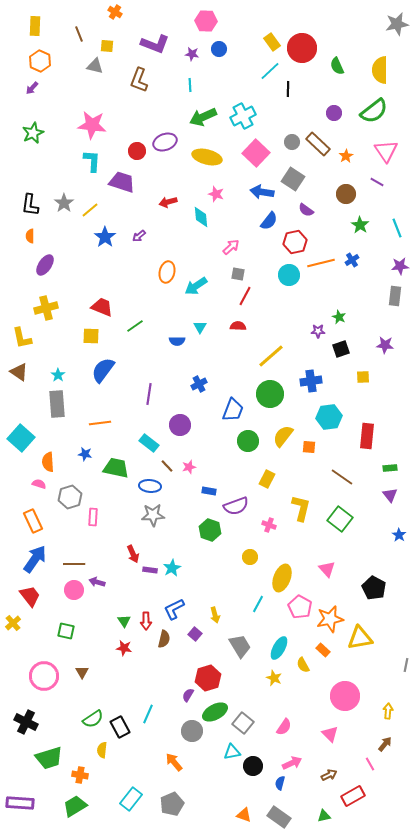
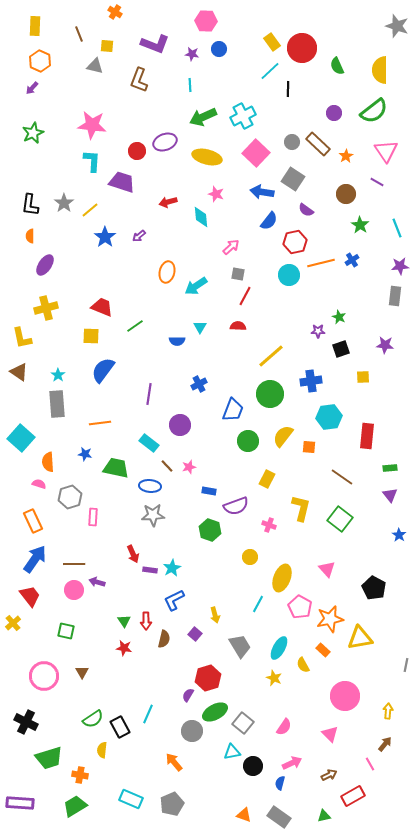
gray star at (397, 24): moved 2 px down; rotated 30 degrees clockwise
blue L-shape at (174, 609): moved 9 px up
cyan rectangle at (131, 799): rotated 75 degrees clockwise
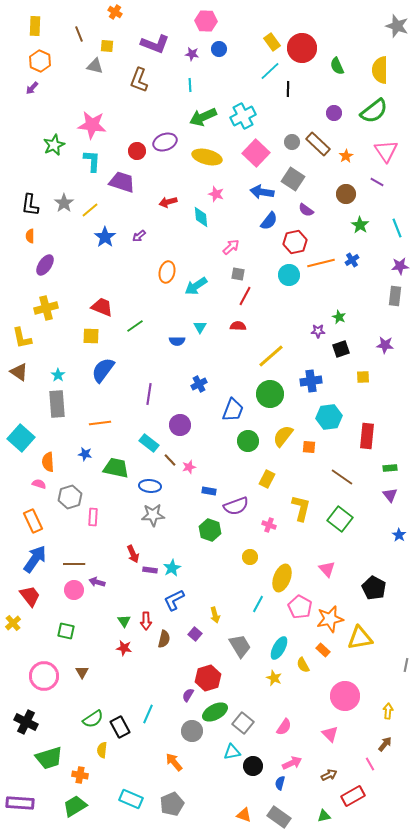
green star at (33, 133): moved 21 px right, 12 px down
brown line at (167, 466): moved 3 px right, 6 px up
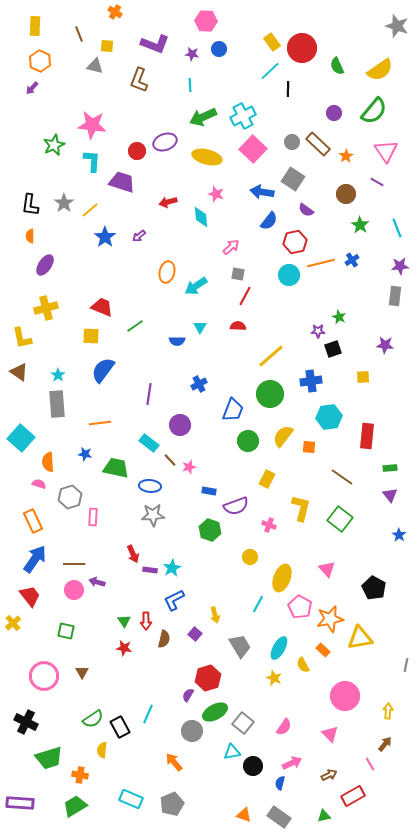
yellow semicircle at (380, 70): rotated 124 degrees counterclockwise
green semicircle at (374, 111): rotated 12 degrees counterclockwise
pink square at (256, 153): moved 3 px left, 4 px up
black square at (341, 349): moved 8 px left
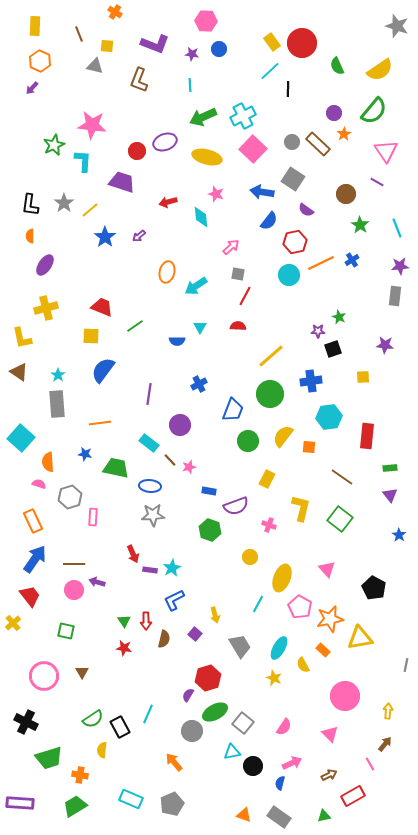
red circle at (302, 48): moved 5 px up
orange star at (346, 156): moved 2 px left, 22 px up
cyan L-shape at (92, 161): moved 9 px left
orange line at (321, 263): rotated 12 degrees counterclockwise
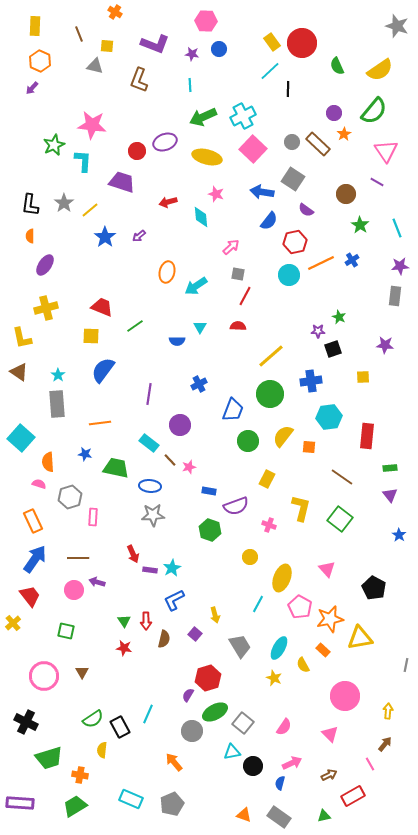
brown line at (74, 564): moved 4 px right, 6 px up
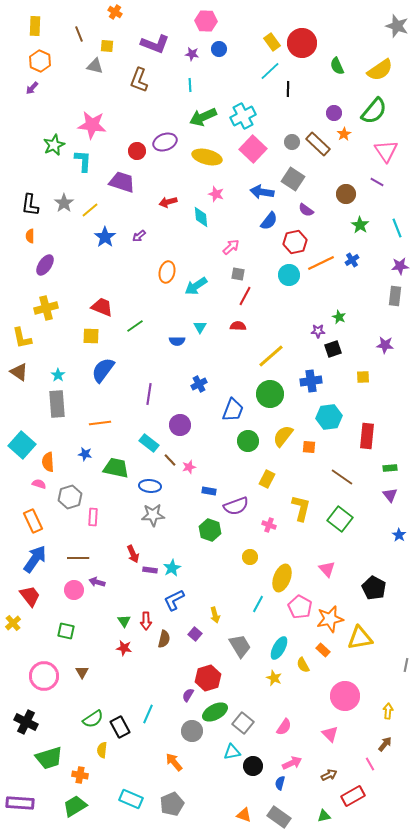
cyan square at (21, 438): moved 1 px right, 7 px down
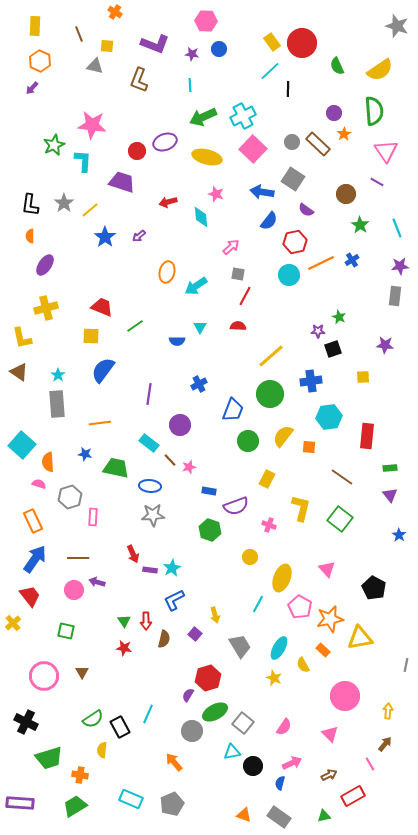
green semicircle at (374, 111): rotated 44 degrees counterclockwise
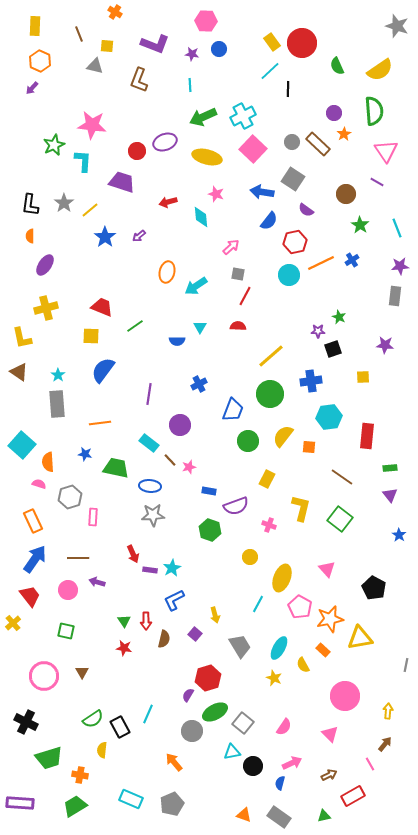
pink circle at (74, 590): moved 6 px left
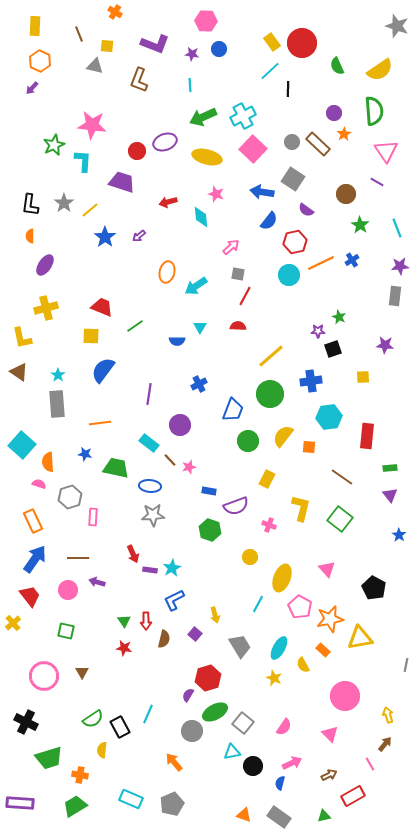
yellow arrow at (388, 711): moved 4 px down; rotated 21 degrees counterclockwise
